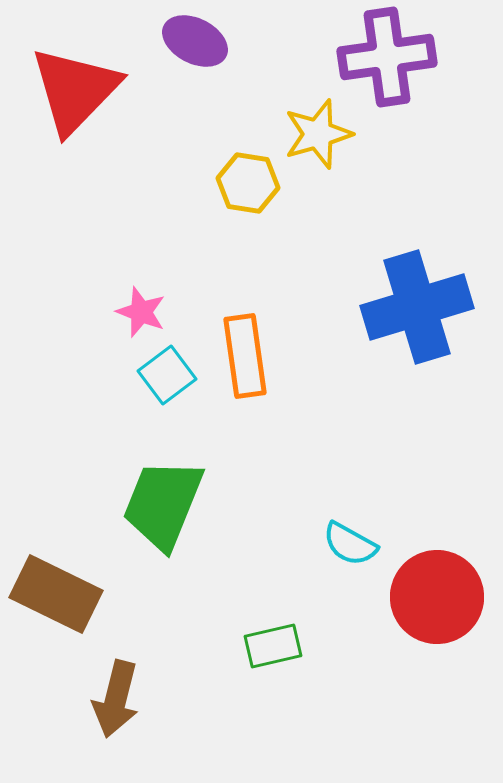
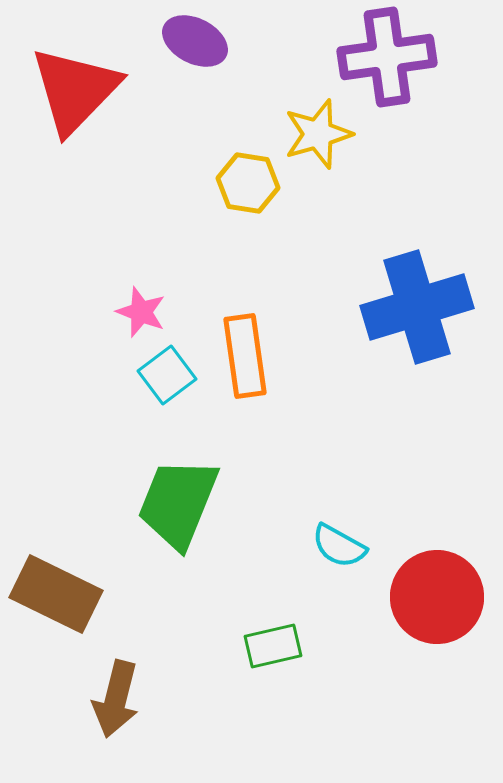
green trapezoid: moved 15 px right, 1 px up
cyan semicircle: moved 11 px left, 2 px down
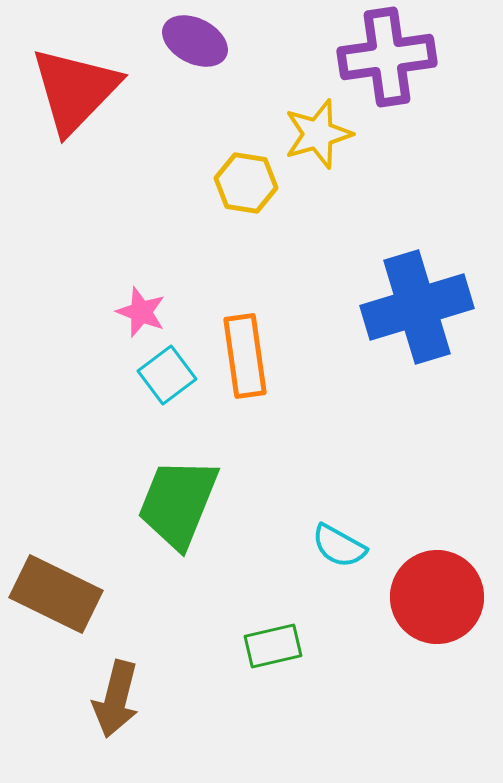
yellow hexagon: moved 2 px left
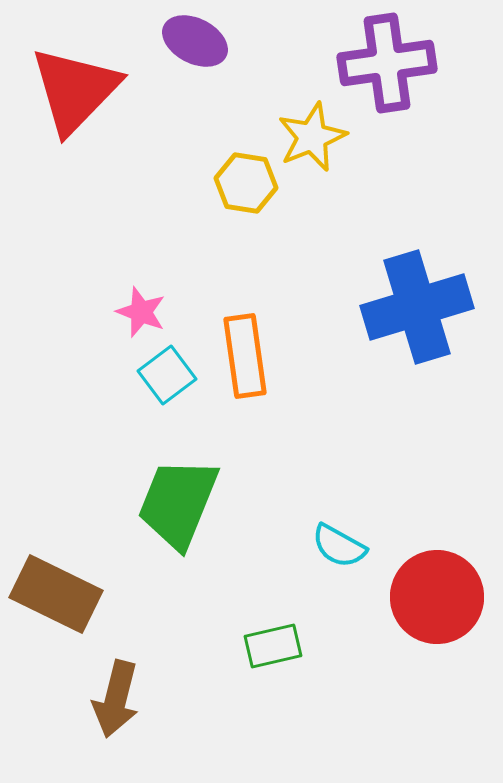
purple cross: moved 6 px down
yellow star: moved 6 px left, 3 px down; rotated 6 degrees counterclockwise
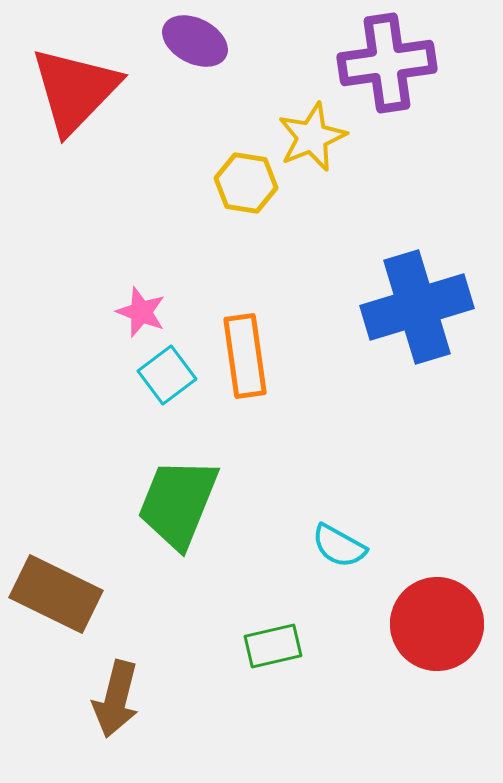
red circle: moved 27 px down
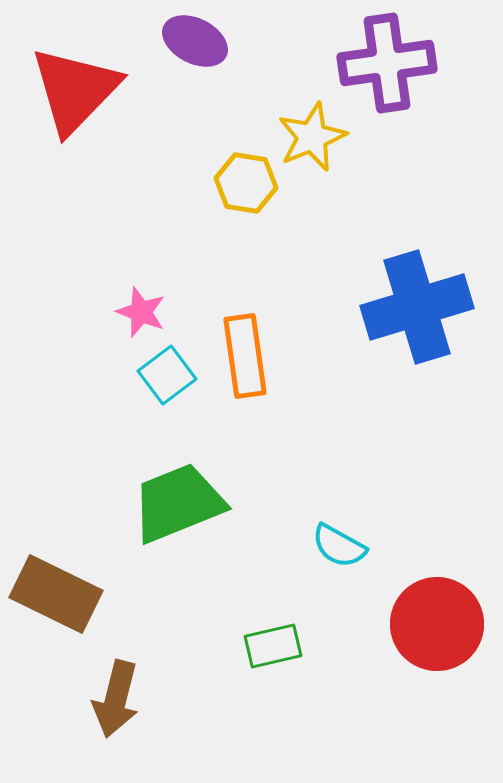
green trapezoid: rotated 46 degrees clockwise
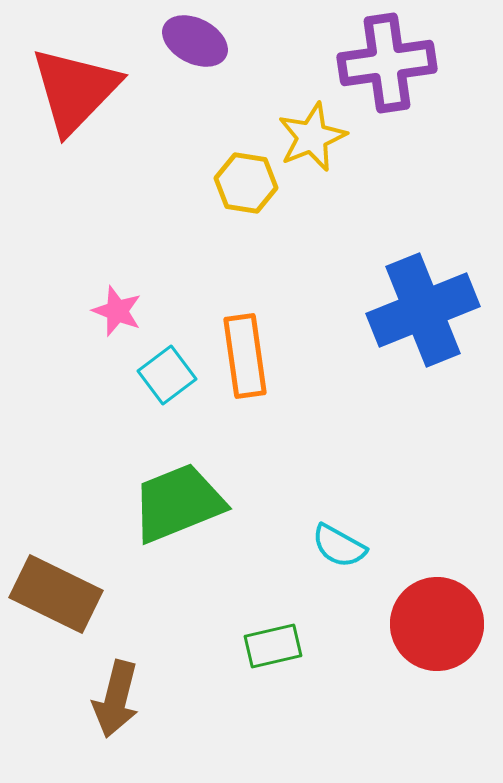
blue cross: moved 6 px right, 3 px down; rotated 5 degrees counterclockwise
pink star: moved 24 px left, 1 px up
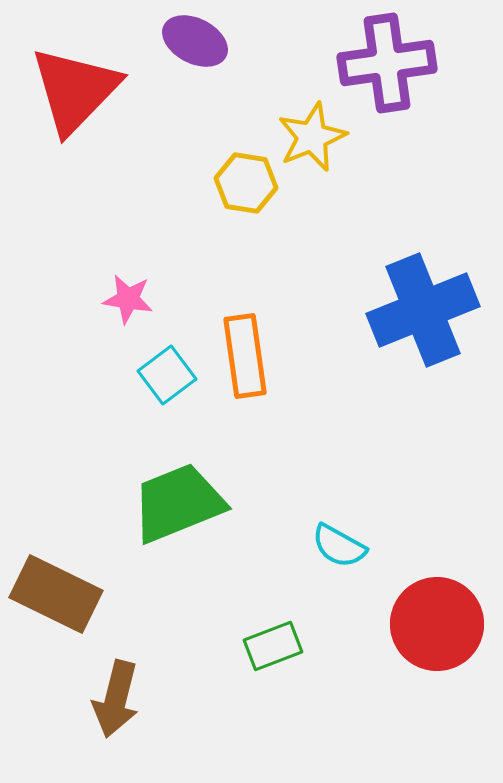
pink star: moved 11 px right, 12 px up; rotated 12 degrees counterclockwise
green rectangle: rotated 8 degrees counterclockwise
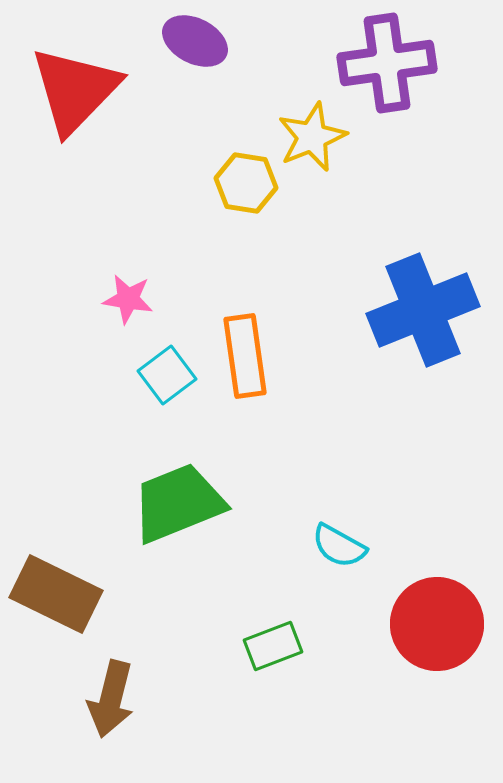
brown arrow: moved 5 px left
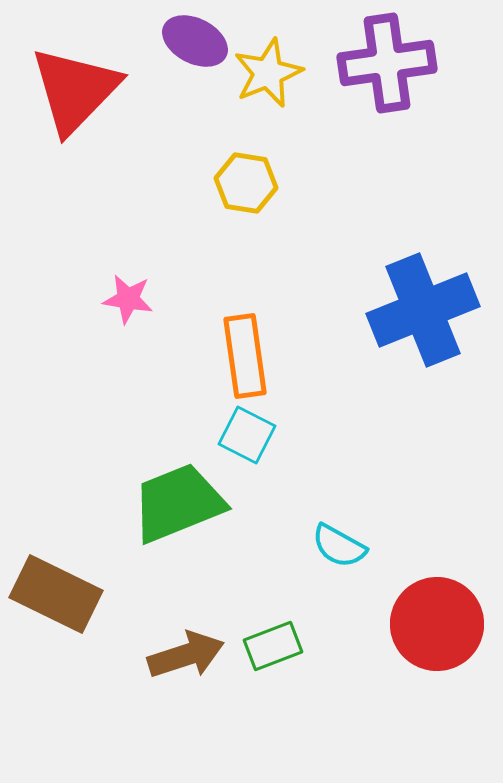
yellow star: moved 44 px left, 64 px up
cyan square: moved 80 px right, 60 px down; rotated 26 degrees counterclockwise
brown arrow: moved 75 px right, 44 px up; rotated 122 degrees counterclockwise
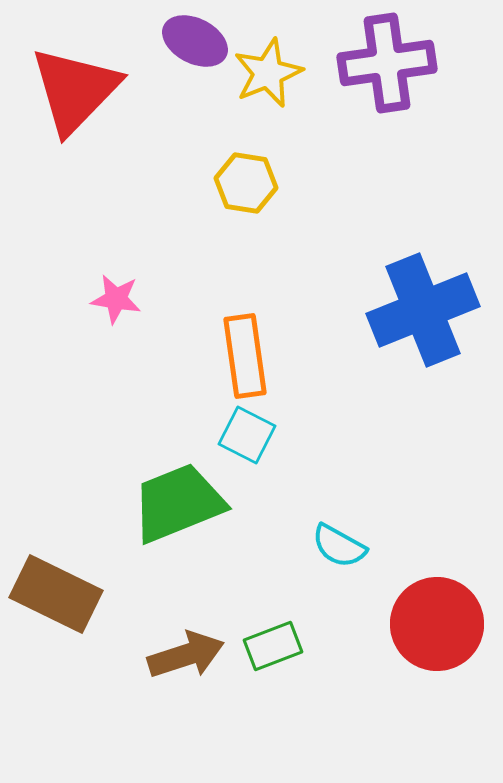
pink star: moved 12 px left
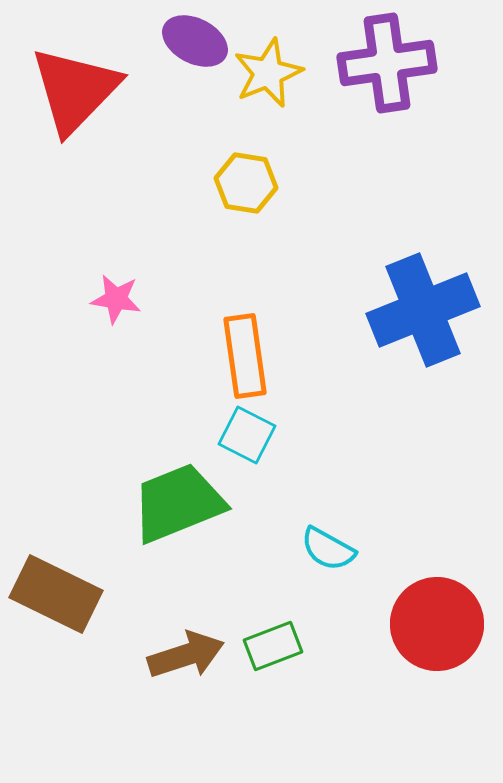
cyan semicircle: moved 11 px left, 3 px down
